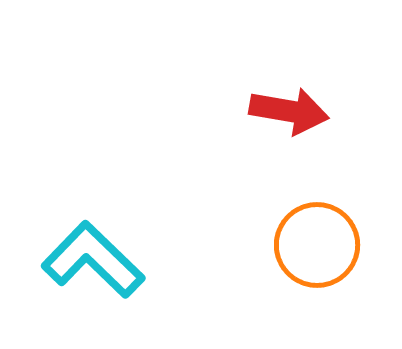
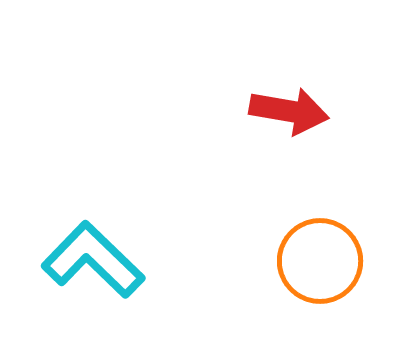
orange circle: moved 3 px right, 16 px down
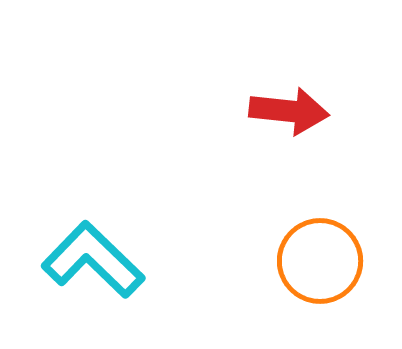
red arrow: rotated 4 degrees counterclockwise
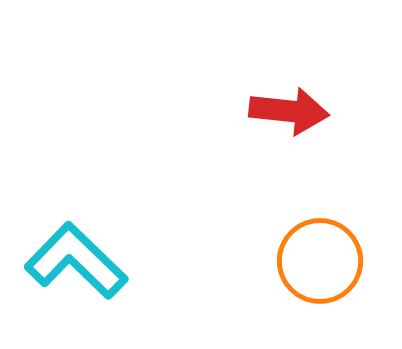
cyan L-shape: moved 17 px left, 1 px down
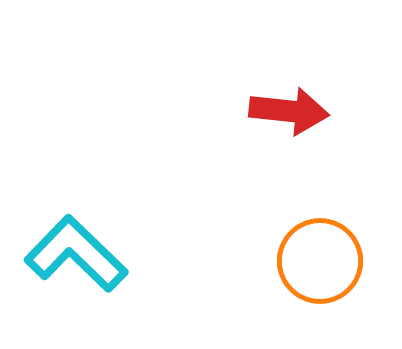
cyan L-shape: moved 7 px up
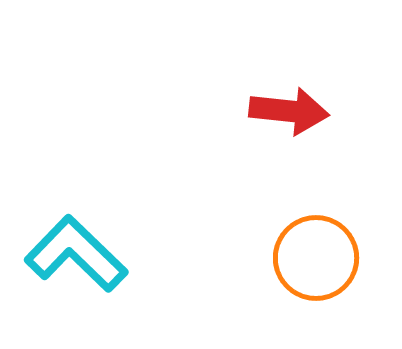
orange circle: moved 4 px left, 3 px up
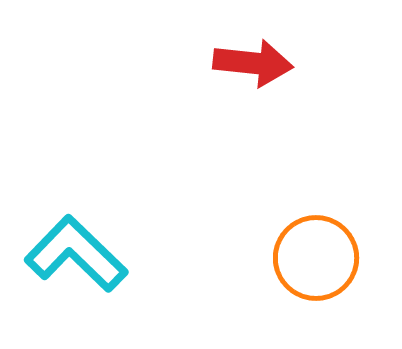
red arrow: moved 36 px left, 48 px up
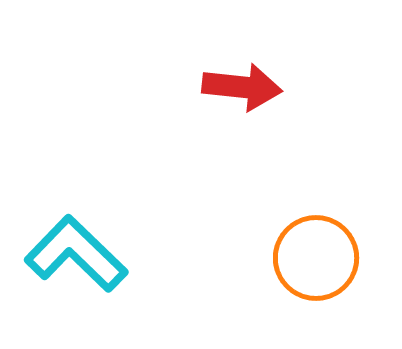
red arrow: moved 11 px left, 24 px down
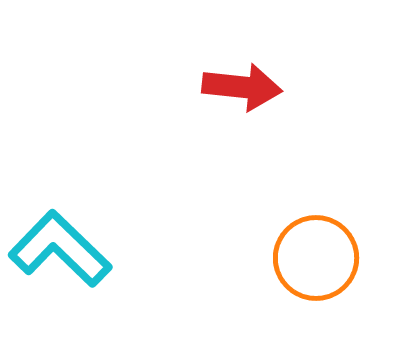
cyan L-shape: moved 16 px left, 5 px up
